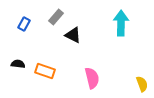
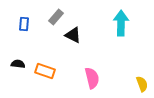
blue rectangle: rotated 24 degrees counterclockwise
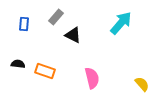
cyan arrow: rotated 40 degrees clockwise
yellow semicircle: rotated 21 degrees counterclockwise
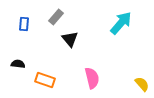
black triangle: moved 3 px left, 4 px down; rotated 24 degrees clockwise
orange rectangle: moved 9 px down
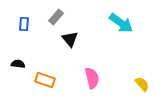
cyan arrow: rotated 85 degrees clockwise
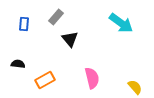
orange rectangle: rotated 48 degrees counterclockwise
yellow semicircle: moved 7 px left, 3 px down
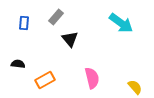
blue rectangle: moved 1 px up
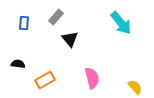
cyan arrow: rotated 15 degrees clockwise
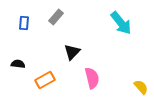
black triangle: moved 2 px right, 13 px down; rotated 24 degrees clockwise
yellow semicircle: moved 6 px right
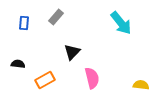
yellow semicircle: moved 2 px up; rotated 42 degrees counterclockwise
